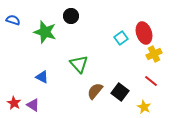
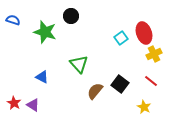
black square: moved 8 px up
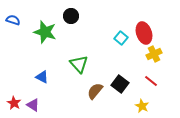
cyan square: rotated 16 degrees counterclockwise
yellow star: moved 2 px left, 1 px up
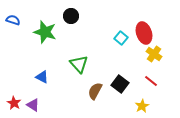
yellow cross: rotated 28 degrees counterclockwise
brown semicircle: rotated 12 degrees counterclockwise
yellow star: rotated 16 degrees clockwise
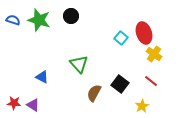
green star: moved 6 px left, 12 px up
brown semicircle: moved 1 px left, 2 px down
red star: rotated 24 degrees counterclockwise
